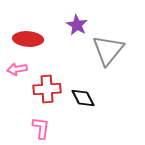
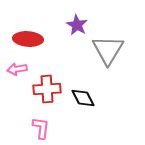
gray triangle: rotated 8 degrees counterclockwise
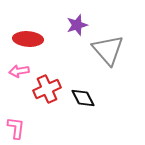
purple star: rotated 25 degrees clockwise
gray triangle: rotated 12 degrees counterclockwise
pink arrow: moved 2 px right, 2 px down
red cross: rotated 20 degrees counterclockwise
pink L-shape: moved 25 px left
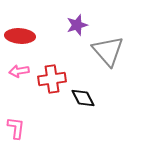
red ellipse: moved 8 px left, 3 px up
gray triangle: moved 1 px down
red cross: moved 5 px right, 10 px up; rotated 16 degrees clockwise
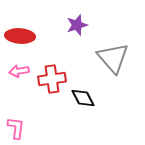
gray triangle: moved 5 px right, 7 px down
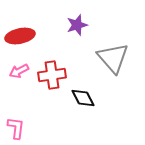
red ellipse: rotated 16 degrees counterclockwise
pink arrow: rotated 18 degrees counterclockwise
red cross: moved 4 px up
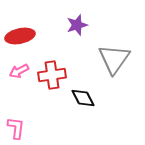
gray triangle: moved 1 px right, 1 px down; rotated 16 degrees clockwise
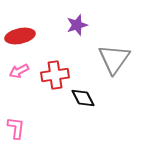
red cross: moved 3 px right
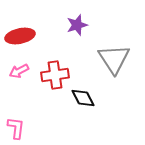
gray triangle: rotated 8 degrees counterclockwise
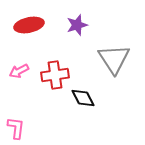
red ellipse: moved 9 px right, 11 px up
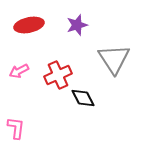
red cross: moved 3 px right; rotated 16 degrees counterclockwise
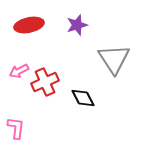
red cross: moved 13 px left, 7 px down
